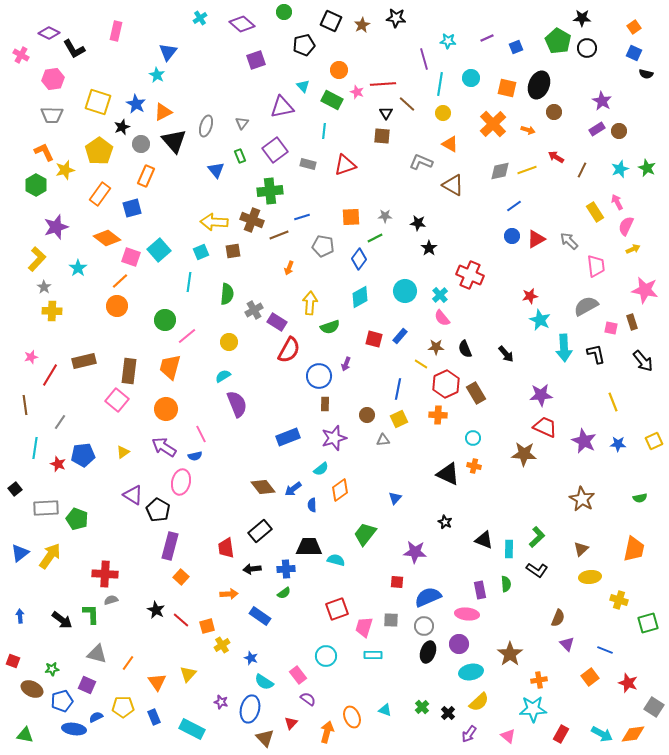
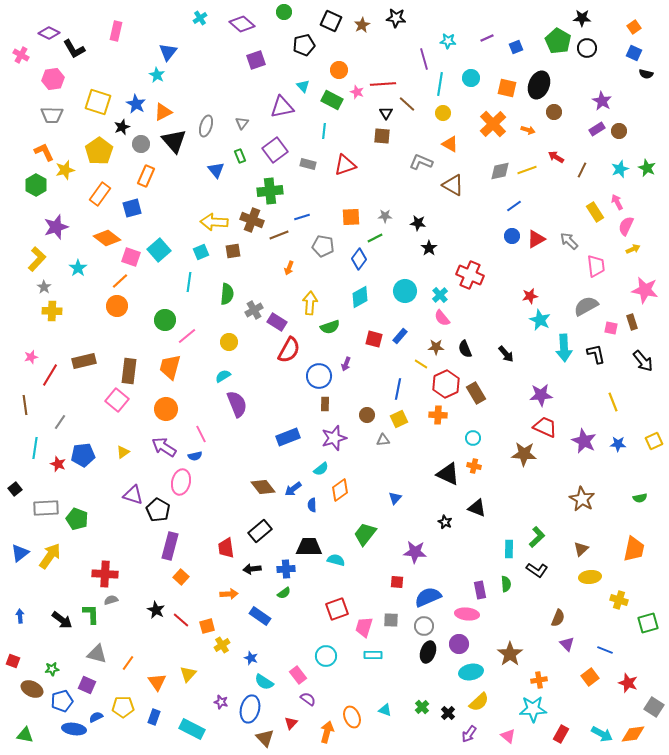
purple triangle at (133, 495): rotated 15 degrees counterclockwise
black triangle at (484, 540): moved 7 px left, 32 px up
blue rectangle at (154, 717): rotated 42 degrees clockwise
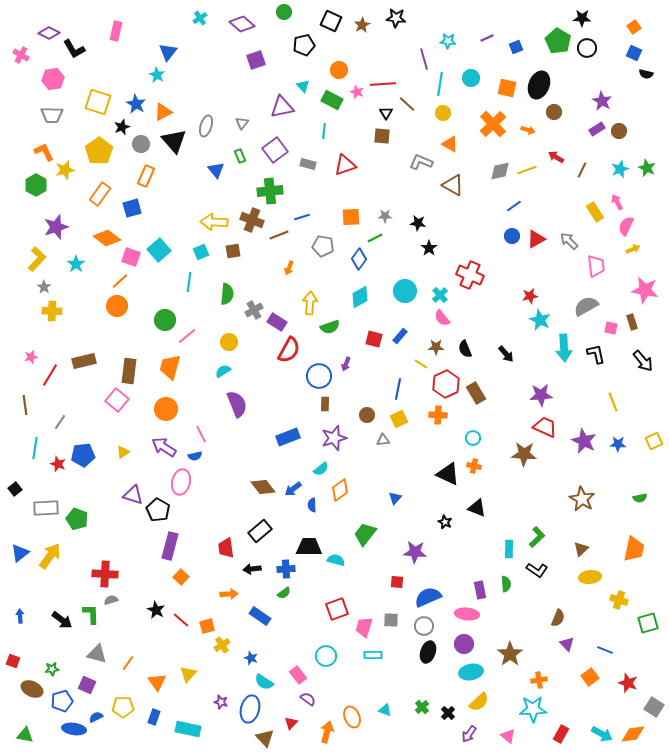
cyan star at (78, 268): moved 2 px left, 4 px up
cyan semicircle at (223, 376): moved 5 px up
purple circle at (459, 644): moved 5 px right
cyan rectangle at (192, 729): moved 4 px left; rotated 15 degrees counterclockwise
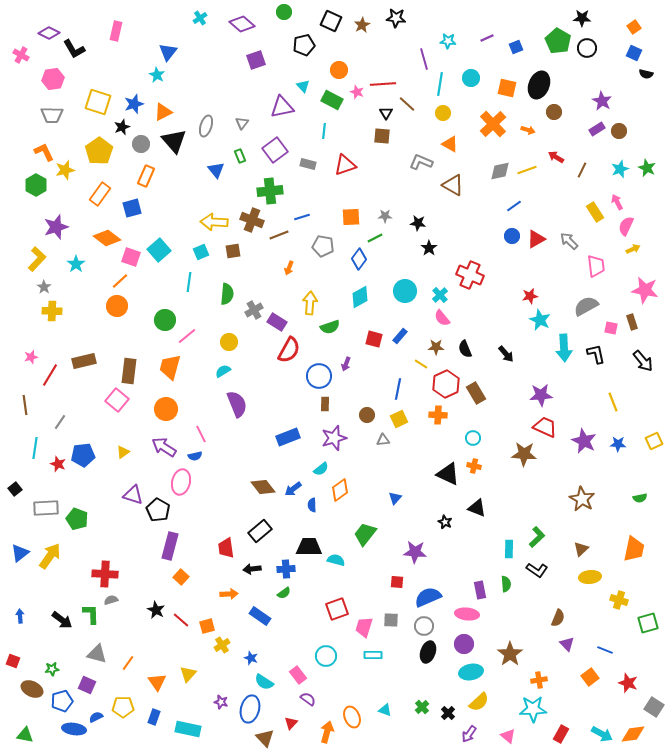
blue star at (136, 104): moved 2 px left; rotated 24 degrees clockwise
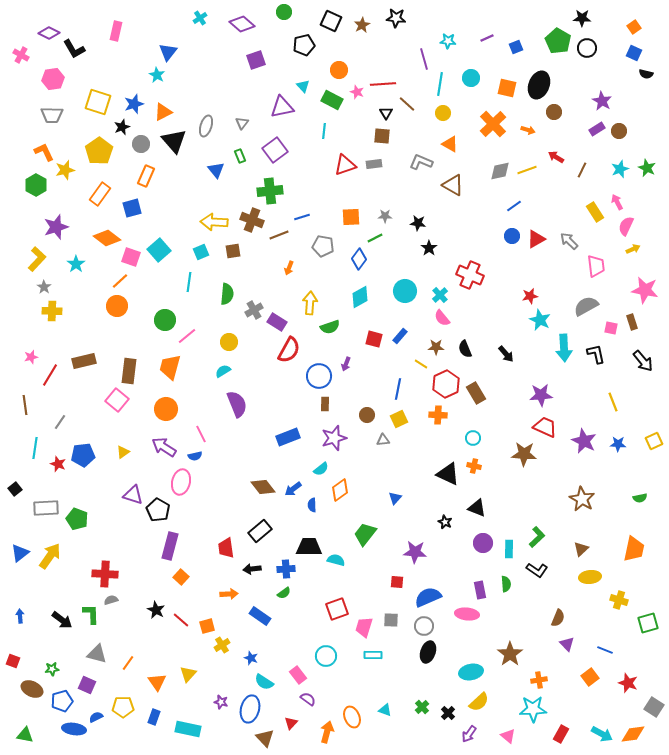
gray rectangle at (308, 164): moved 66 px right; rotated 21 degrees counterclockwise
purple circle at (464, 644): moved 19 px right, 101 px up
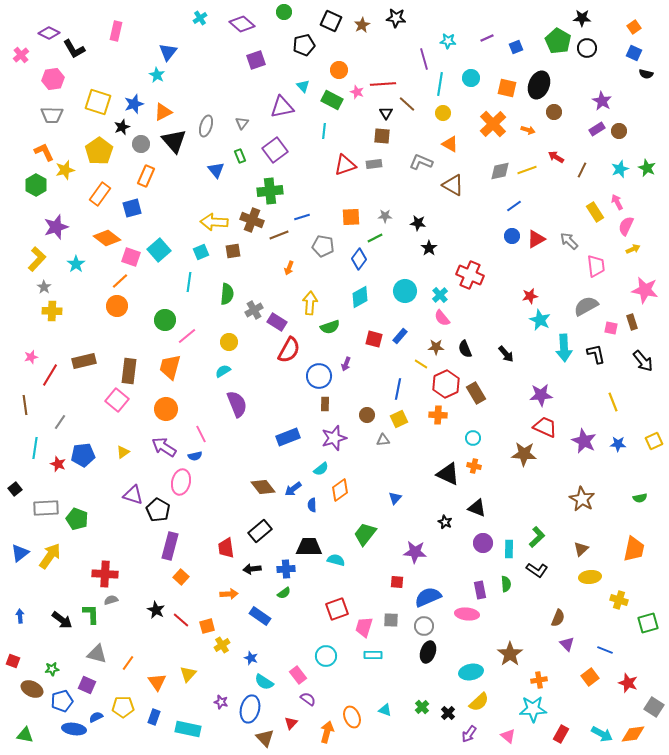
pink cross at (21, 55): rotated 21 degrees clockwise
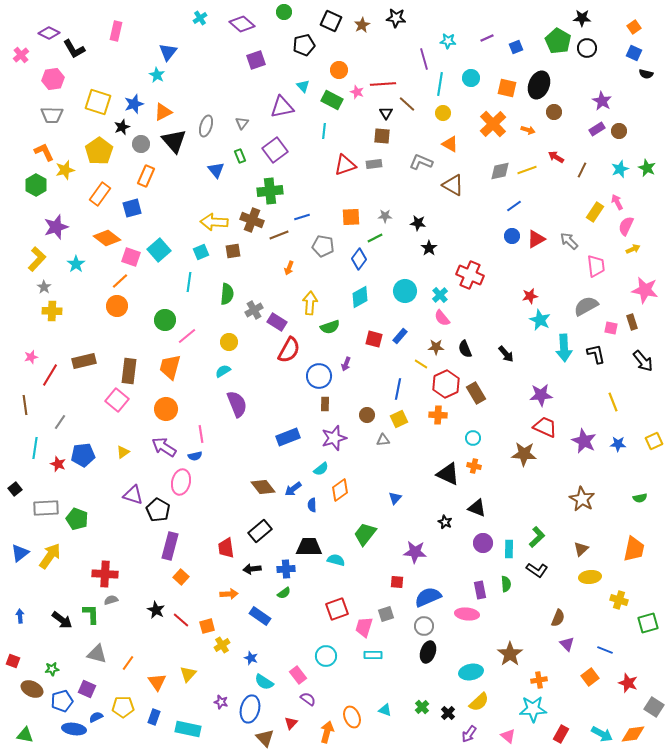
yellow rectangle at (595, 212): rotated 66 degrees clockwise
pink line at (201, 434): rotated 18 degrees clockwise
gray square at (391, 620): moved 5 px left, 6 px up; rotated 21 degrees counterclockwise
purple square at (87, 685): moved 4 px down
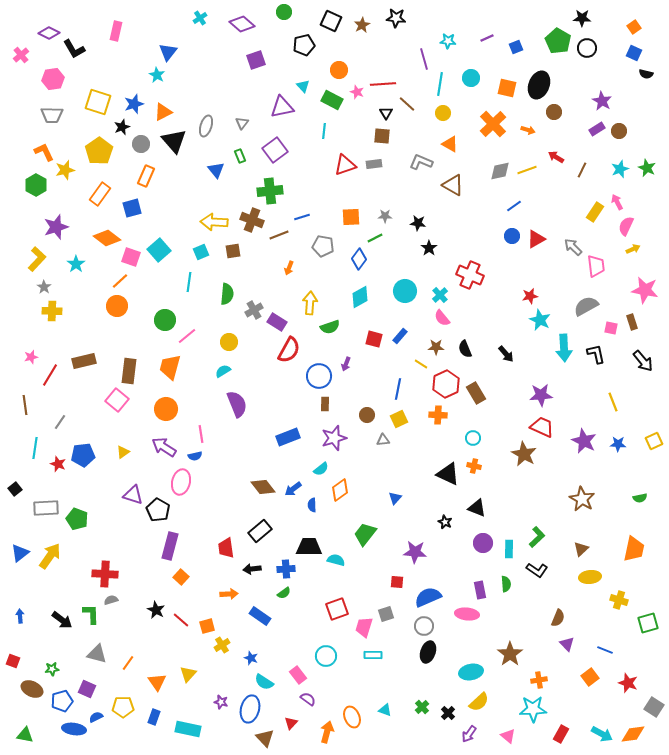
gray arrow at (569, 241): moved 4 px right, 6 px down
red trapezoid at (545, 427): moved 3 px left
brown star at (524, 454): rotated 25 degrees clockwise
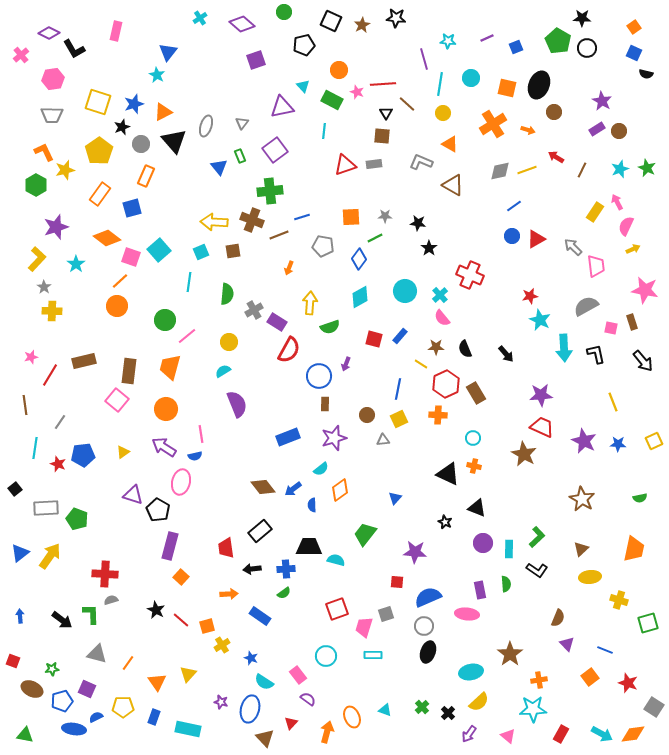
orange cross at (493, 124): rotated 12 degrees clockwise
blue triangle at (216, 170): moved 3 px right, 3 px up
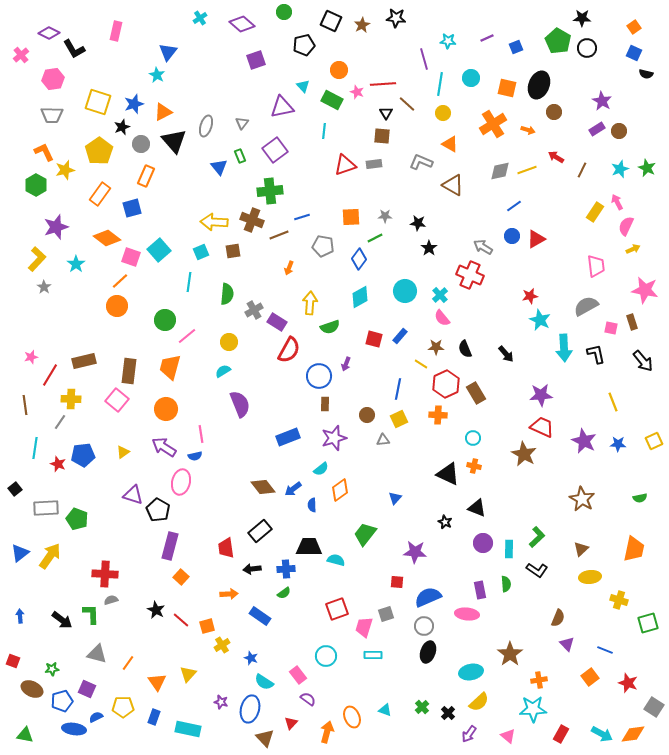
gray arrow at (573, 247): moved 90 px left; rotated 12 degrees counterclockwise
yellow cross at (52, 311): moved 19 px right, 88 px down
purple semicircle at (237, 404): moved 3 px right
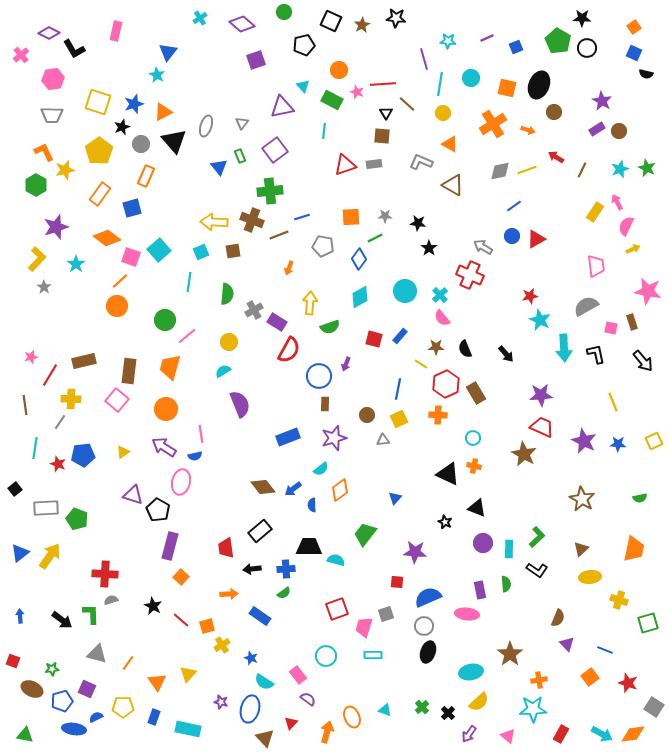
pink star at (645, 290): moved 3 px right, 1 px down
black star at (156, 610): moved 3 px left, 4 px up
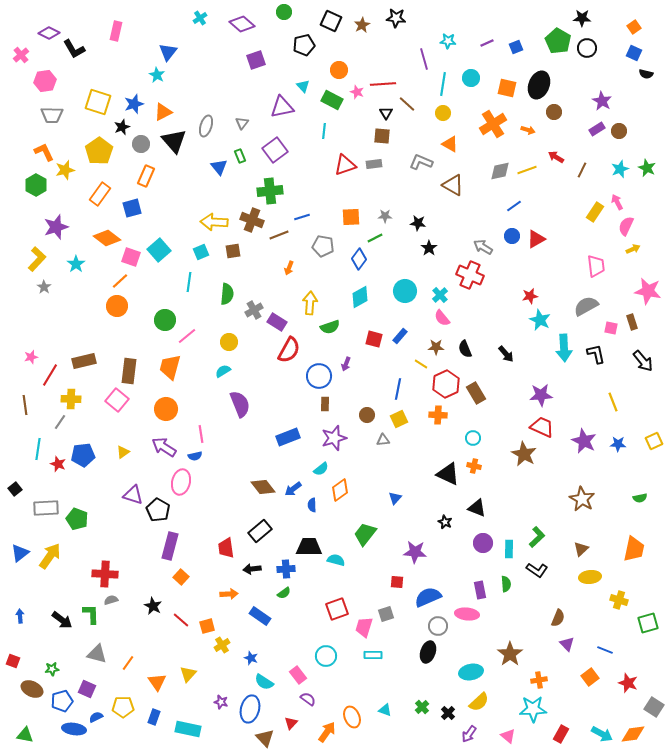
purple line at (487, 38): moved 5 px down
pink hexagon at (53, 79): moved 8 px left, 2 px down
cyan line at (440, 84): moved 3 px right
cyan line at (35, 448): moved 3 px right, 1 px down
gray circle at (424, 626): moved 14 px right
orange arrow at (327, 732): rotated 20 degrees clockwise
